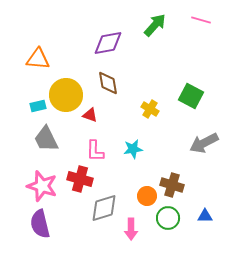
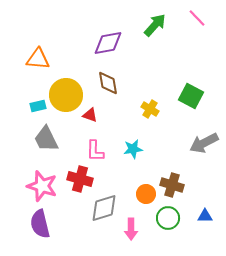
pink line: moved 4 px left, 2 px up; rotated 30 degrees clockwise
orange circle: moved 1 px left, 2 px up
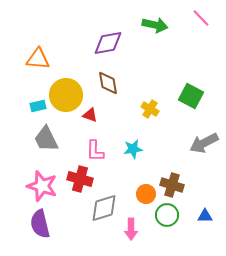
pink line: moved 4 px right
green arrow: rotated 60 degrees clockwise
green circle: moved 1 px left, 3 px up
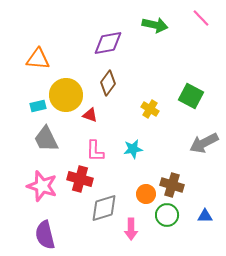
brown diamond: rotated 45 degrees clockwise
purple semicircle: moved 5 px right, 11 px down
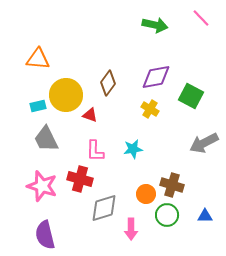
purple diamond: moved 48 px right, 34 px down
